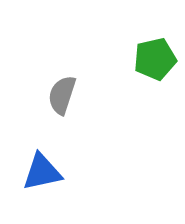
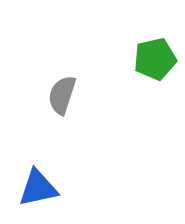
blue triangle: moved 4 px left, 16 px down
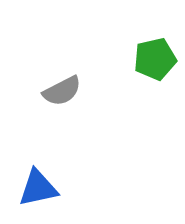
gray semicircle: moved 4 px up; rotated 135 degrees counterclockwise
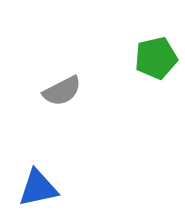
green pentagon: moved 1 px right, 1 px up
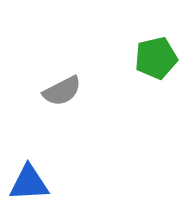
blue triangle: moved 9 px left, 5 px up; rotated 9 degrees clockwise
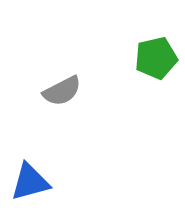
blue triangle: moved 1 px right, 1 px up; rotated 12 degrees counterclockwise
